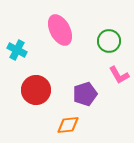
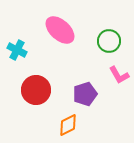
pink ellipse: rotated 20 degrees counterclockwise
orange diamond: rotated 20 degrees counterclockwise
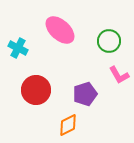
cyan cross: moved 1 px right, 2 px up
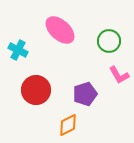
cyan cross: moved 2 px down
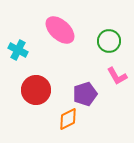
pink L-shape: moved 2 px left, 1 px down
orange diamond: moved 6 px up
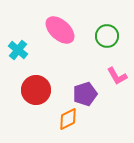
green circle: moved 2 px left, 5 px up
cyan cross: rotated 12 degrees clockwise
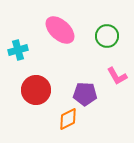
cyan cross: rotated 36 degrees clockwise
purple pentagon: rotated 20 degrees clockwise
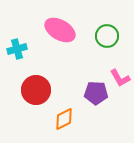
pink ellipse: rotated 12 degrees counterclockwise
cyan cross: moved 1 px left, 1 px up
pink L-shape: moved 3 px right, 2 px down
purple pentagon: moved 11 px right, 1 px up
orange diamond: moved 4 px left
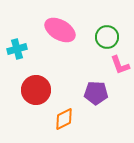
green circle: moved 1 px down
pink L-shape: moved 13 px up; rotated 10 degrees clockwise
